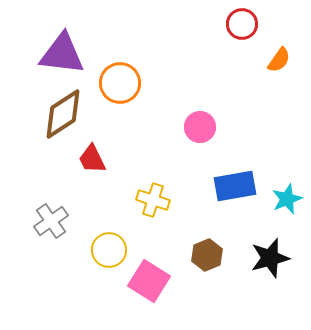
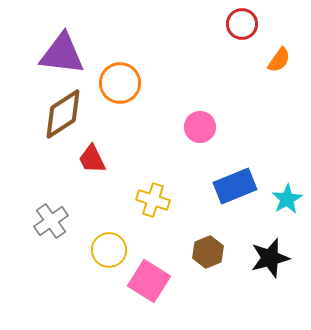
blue rectangle: rotated 12 degrees counterclockwise
cyan star: rotated 8 degrees counterclockwise
brown hexagon: moved 1 px right, 3 px up
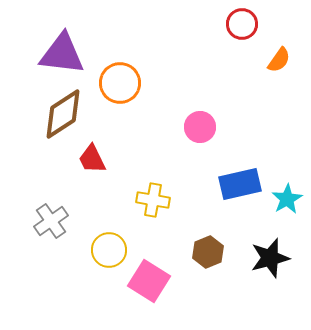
blue rectangle: moved 5 px right, 2 px up; rotated 9 degrees clockwise
yellow cross: rotated 8 degrees counterclockwise
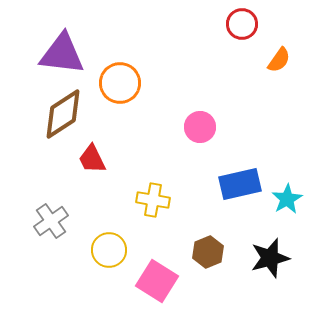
pink square: moved 8 px right
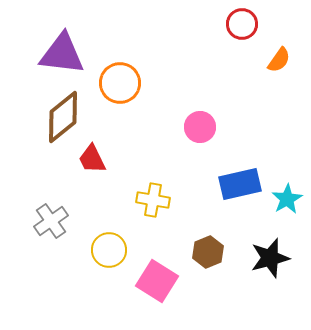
brown diamond: moved 3 px down; rotated 6 degrees counterclockwise
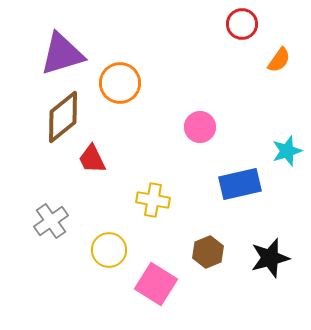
purple triangle: rotated 24 degrees counterclockwise
cyan star: moved 48 px up; rotated 12 degrees clockwise
pink square: moved 1 px left, 3 px down
